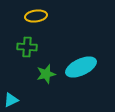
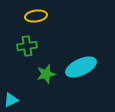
green cross: moved 1 px up; rotated 12 degrees counterclockwise
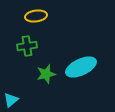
cyan triangle: rotated 14 degrees counterclockwise
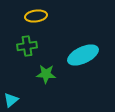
cyan ellipse: moved 2 px right, 12 px up
green star: rotated 18 degrees clockwise
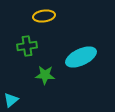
yellow ellipse: moved 8 px right
cyan ellipse: moved 2 px left, 2 px down
green star: moved 1 px left, 1 px down
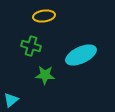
green cross: moved 4 px right; rotated 24 degrees clockwise
cyan ellipse: moved 2 px up
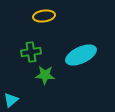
green cross: moved 6 px down; rotated 24 degrees counterclockwise
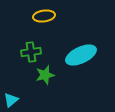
green star: rotated 18 degrees counterclockwise
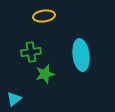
cyan ellipse: rotated 72 degrees counterclockwise
green star: moved 1 px up
cyan triangle: moved 3 px right, 1 px up
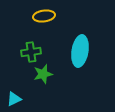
cyan ellipse: moved 1 px left, 4 px up; rotated 16 degrees clockwise
green star: moved 2 px left
cyan triangle: rotated 14 degrees clockwise
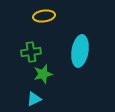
cyan triangle: moved 20 px right
